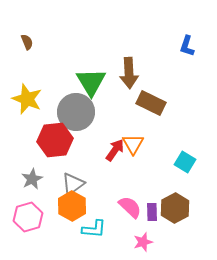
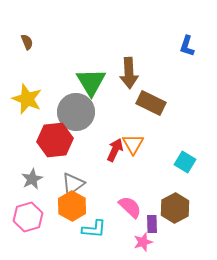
red arrow: rotated 10 degrees counterclockwise
purple rectangle: moved 12 px down
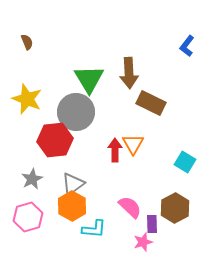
blue L-shape: rotated 20 degrees clockwise
green triangle: moved 2 px left, 3 px up
red arrow: rotated 25 degrees counterclockwise
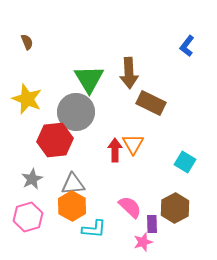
gray triangle: rotated 30 degrees clockwise
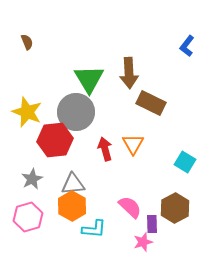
yellow star: moved 13 px down
red arrow: moved 10 px left, 1 px up; rotated 15 degrees counterclockwise
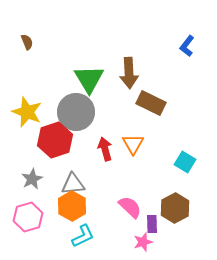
red hexagon: rotated 12 degrees counterclockwise
cyan L-shape: moved 11 px left, 7 px down; rotated 30 degrees counterclockwise
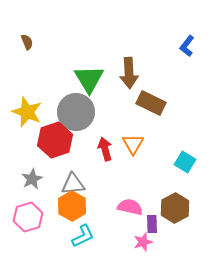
pink semicircle: rotated 30 degrees counterclockwise
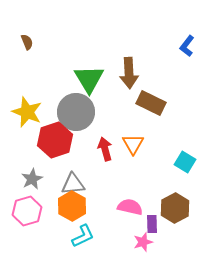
pink hexagon: moved 1 px left, 6 px up
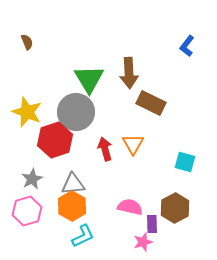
cyan square: rotated 15 degrees counterclockwise
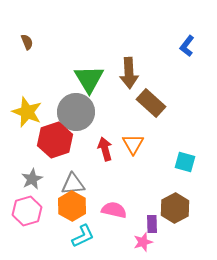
brown rectangle: rotated 16 degrees clockwise
pink semicircle: moved 16 px left, 3 px down
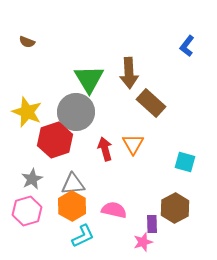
brown semicircle: rotated 133 degrees clockwise
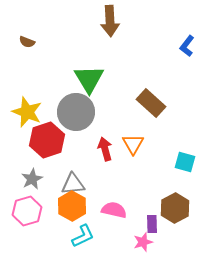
brown arrow: moved 19 px left, 52 px up
red hexagon: moved 8 px left
